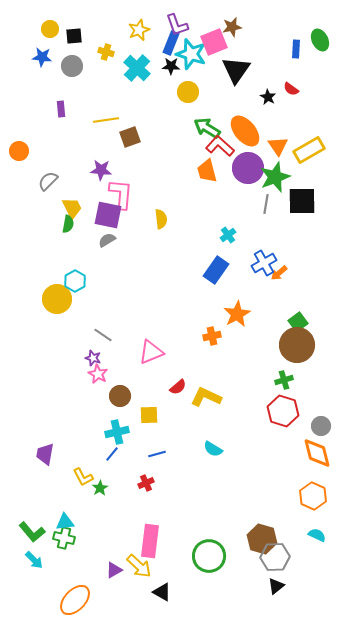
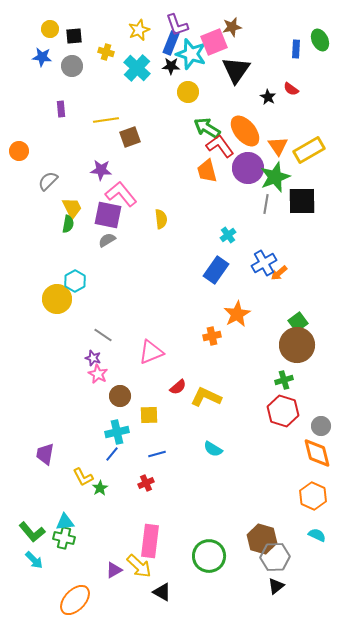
red L-shape at (220, 146): rotated 12 degrees clockwise
pink L-shape at (121, 194): rotated 44 degrees counterclockwise
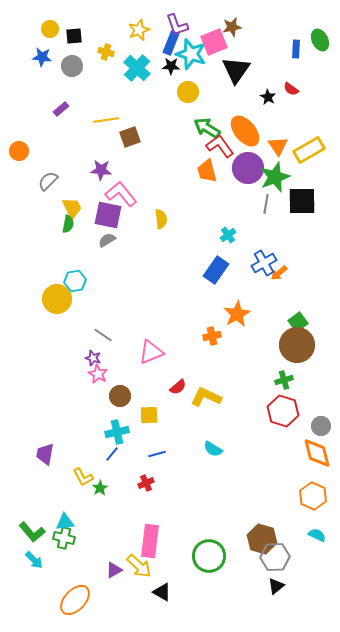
purple rectangle at (61, 109): rotated 56 degrees clockwise
cyan hexagon at (75, 281): rotated 20 degrees clockwise
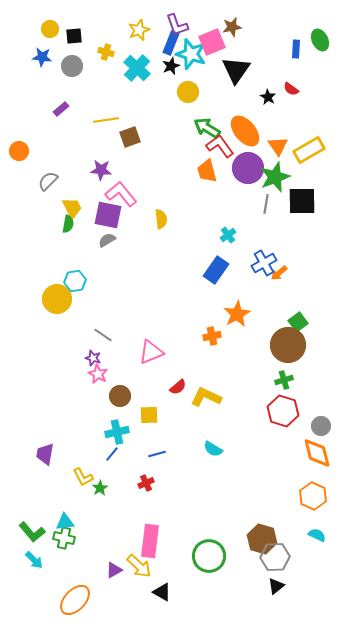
pink square at (214, 42): moved 2 px left
black star at (171, 66): rotated 24 degrees counterclockwise
brown circle at (297, 345): moved 9 px left
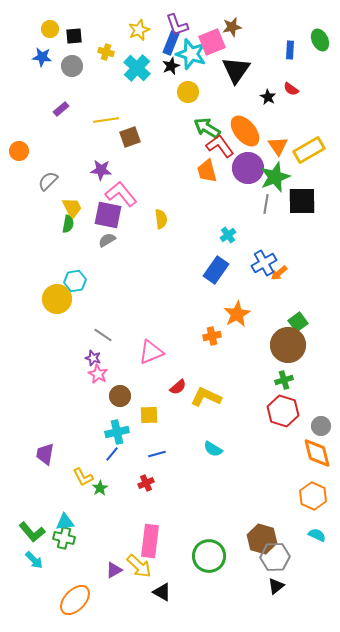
blue rectangle at (296, 49): moved 6 px left, 1 px down
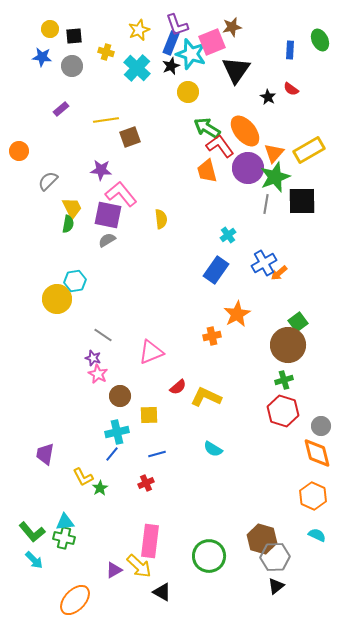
orange triangle at (278, 146): moved 4 px left, 7 px down; rotated 15 degrees clockwise
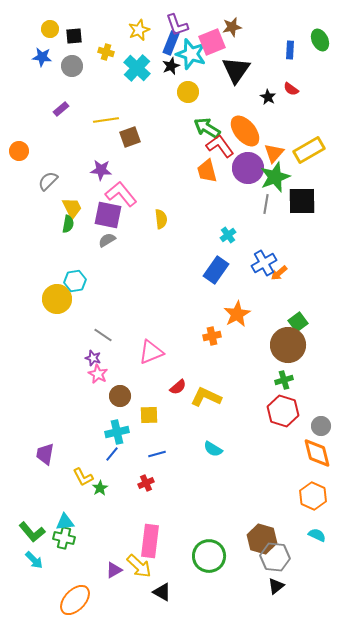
gray hexagon at (275, 557): rotated 8 degrees clockwise
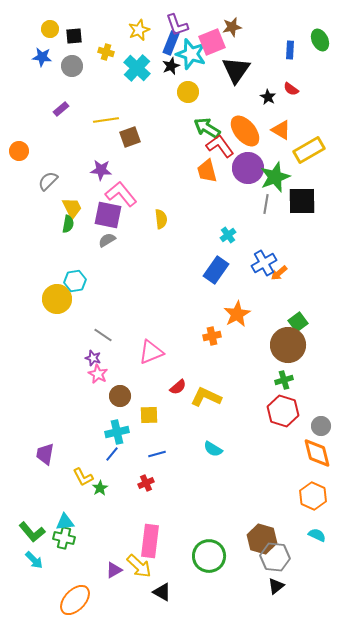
orange triangle at (274, 153): moved 7 px right, 23 px up; rotated 40 degrees counterclockwise
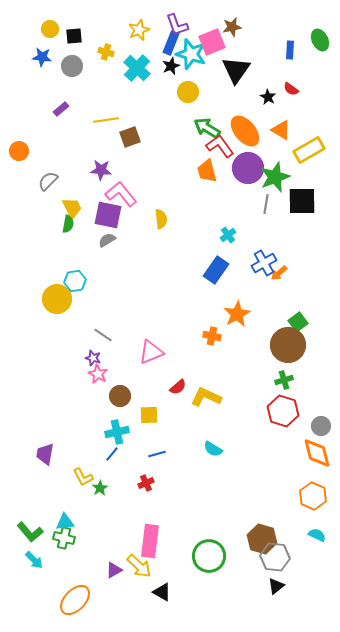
orange cross at (212, 336): rotated 24 degrees clockwise
green L-shape at (32, 532): moved 2 px left
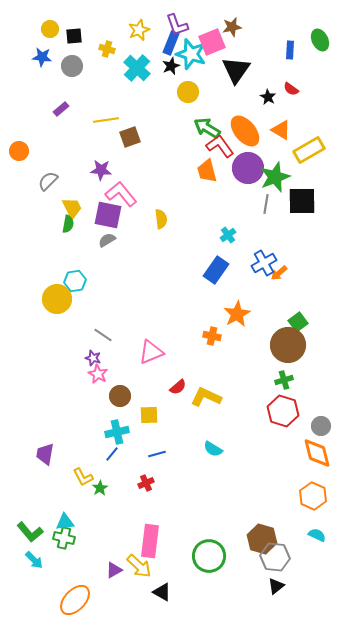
yellow cross at (106, 52): moved 1 px right, 3 px up
